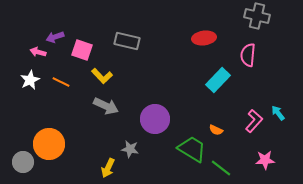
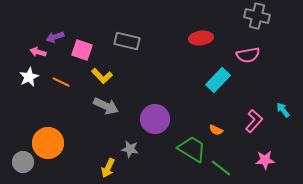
red ellipse: moved 3 px left
pink semicircle: rotated 105 degrees counterclockwise
white star: moved 1 px left, 3 px up
cyan arrow: moved 5 px right, 3 px up
orange circle: moved 1 px left, 1 px up
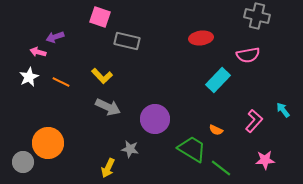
pink square: moved 18 px right, 33 px up
gray arrow: moved 2 px right, 1 px down
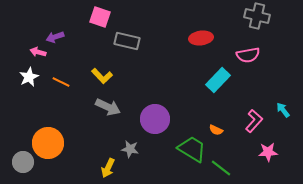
pink star: moved 3 px right, 8 px up
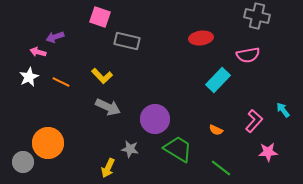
green trapezoid: moved 14 px left
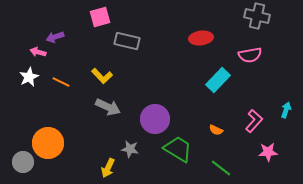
pink square: rotated 35 degrees counterclockwise
pink semicircle: moved 2 px right
cyan arrow: moved 3 px right; rotated 56 degrees clockwise
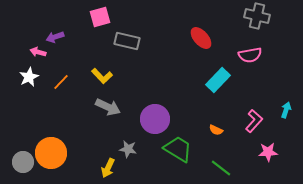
red ellipse: rotated 55 degrees clockwise
orange line: rotated 72 degrees counterclockwise
orange circle: moved 3 px right, 10 px down
gray star: moved 2 px left
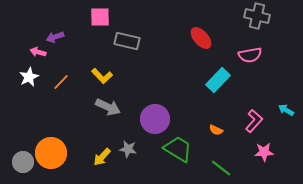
pink square: rotated 15 degrees clockwise
cyan arrow: rotated 77 degrees counterclockwise
pink star: moved 4 px left
yellow arrow: moved 6 px left, 11 px up; rotated 18 degrees clockwise
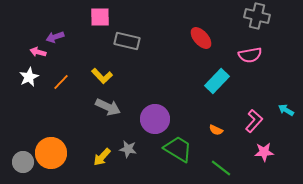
cyan rectangle: moved 1 px left, 1 px down
